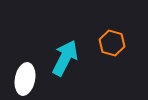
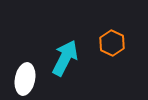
orange hexagon: rotated 10 degrees clockwise
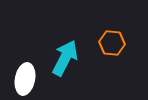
orange hexagon: rotated 20 degrees counterclockwise
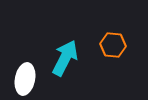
orange hexagon: moved 1 px right, 2 px down
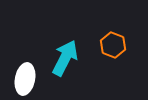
orange hexagon: rotated 15 degrees clockwise
